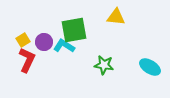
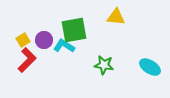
purple circle: moved 2 px up
red L-shape: rotated 20 degrees clockwise
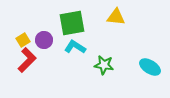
green square: moved 2 px left, 7 px up
cyan L-shape: moved 11 px right, 1 px down
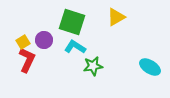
yellow triangle: rotated 36 degrees counterclockwise
green square: moved 1 px up; rotated 28 degrees clockwise
yellow square: moved 2 px down
red L-shape: rotated 20 degrees counterclockwise
green star: moved 11 px left, 1 px down; rotated 18 degrees counterclockwise
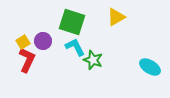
purple circle: moved 1 px left, 1 px down
cyan L-shape: rotated 30 degrees clockwise
green star: moved 6 px up; rotated 30 degrees clockwise
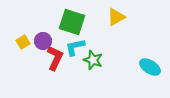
cyan L-shape: rotated 75 degrees counterclockwise
red L-shape: moved 28 px right, 2 px up
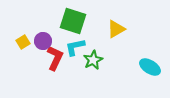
yellow triangle: moved 12 px down
green square: moved 1 px right, 1 px up
green star: rotated 24 degrees clockwise
